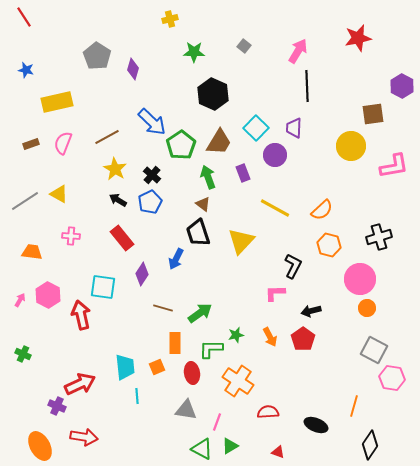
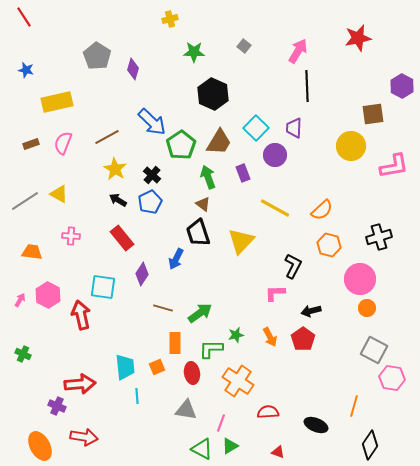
red arrow at (80, 384): rotated 20 degrees clockwise
pink line at (217, 422): moved 4 px right, 1 px down
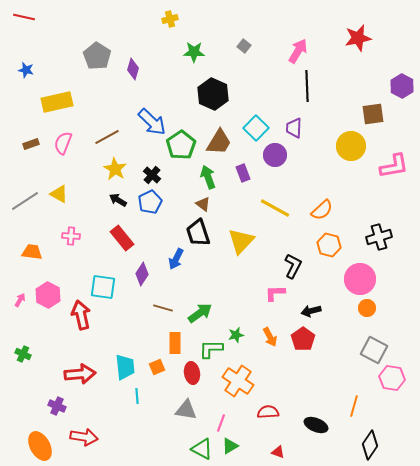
red line at (24, 17): rotated 45 degrees counterclockwise
red arrow at (80, 384): moved 10 px up
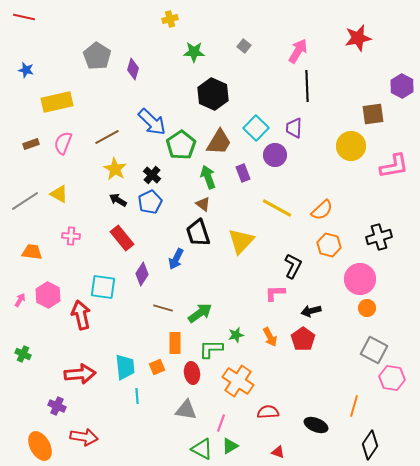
yellow line at (275, 208): moved 2 px right
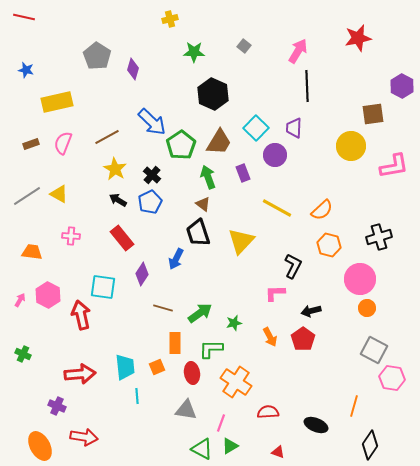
gray line at (25, 201): moved 2 px right, 5 px up
green star at (236, 335): moved 2 px left, 12 px up
orange cross at (238, 381): moved 2 px left, 1 px down
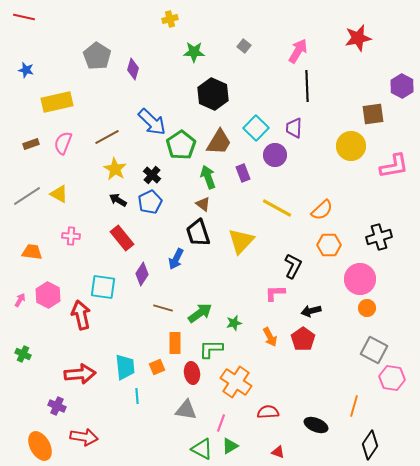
orange hexagon at (329, 245): rotated 15 degrees counterclockwise
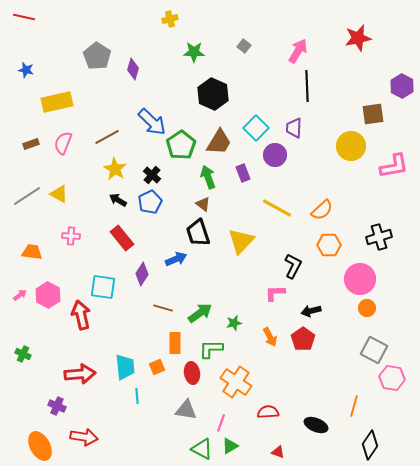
blue arrow at (176, 259): rotated 140 degrees counterclockwise
pink arrow at (20, 300): moved 5 px up; rotated 24 degrees clockwise
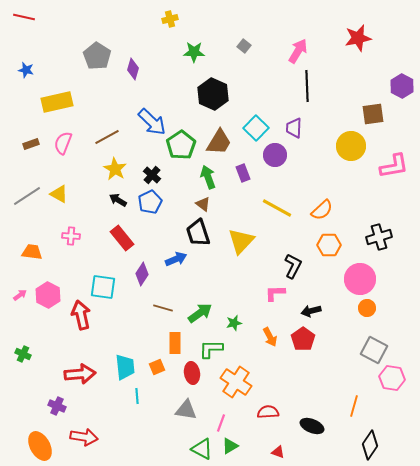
black ellipse at (316, 425): moved 4 px left, 1 px down
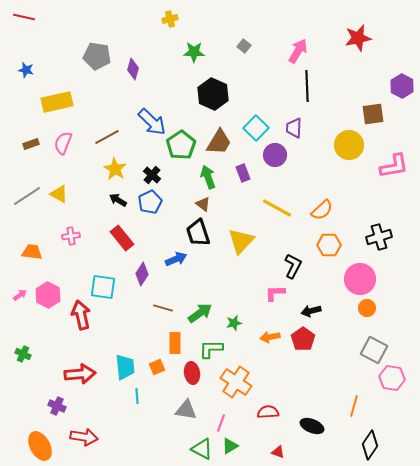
gray pentagon at (97, 56): rotated 24 degrees counterclockwise
yellow circle at (351, 146): moved 2 px left, 1 px up
pink cross at (71, 236): rotated 12 degrees counterclockwise
orange arrow at (270, 337): rotated 108 degrees clockwise
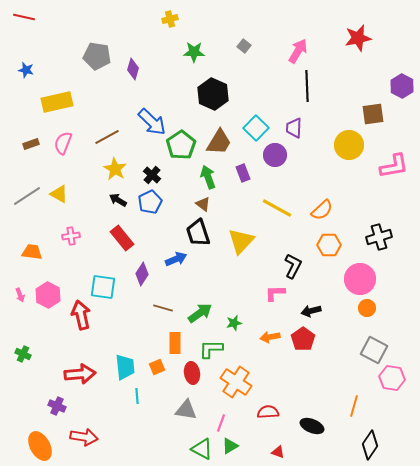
pink arrow at (20, 295): rotated 104 degrees clockwise
